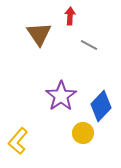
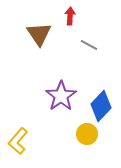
yellow circle: moved 4 px right, 1 px down
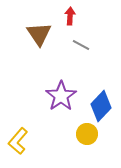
gray line: moved 8 px left
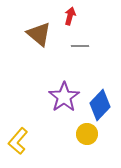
red arrow: rotated 12 degrees clockwise
brown triangle: rotated 16 degrees counterclockwise
gray line: moved 1 px left, 1 px down; rotated 30 degrees counterclockwise
purple star: moved 3 px right, 1 px down
blue diamond: moved 1 px left, 1 px up
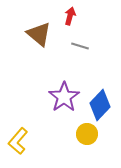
gray line: rotated 18 degrees clockwise
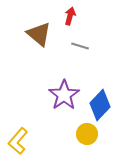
purple star: moved 2 px up
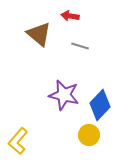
red arrow: rotated 96 degrees counterclockwise
purple star: rotated 24 degrees counterclockwise
yellow circle: moved 2 px right, 1 px down
